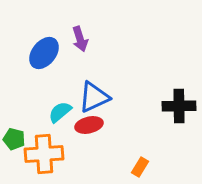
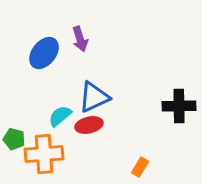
cyan semicircle: moved 4 px down
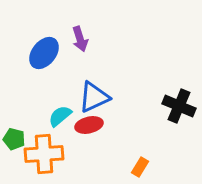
black cross: rotated 24 degrees clockwise
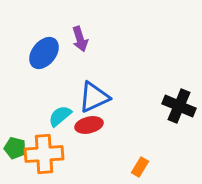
green pentagon: moved 1 px right, 9 px down
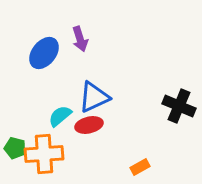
orange rectangle: rotated 30 degrees clockwise
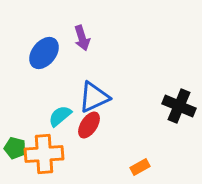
purple arrow: moved 2 px right, 1 px up
red ellipse: rotated 44 degrees counterclockwise
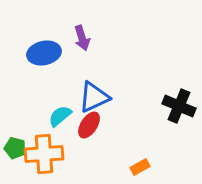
blue ellipse: rotated 40 degrees clockwise
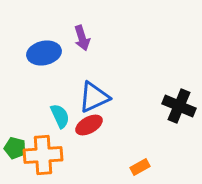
cyan semicircle: rotated 105 degrees clockwise
red ellipse: rotated 28 degrees clockwise
orange cross: moved 1 px left, 1 px down
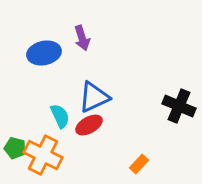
orange cross: rotated 30 degrees clockwise
orange rectangle: moved 1 px left, 3 px up; rotated 18 degrees counterclockwise
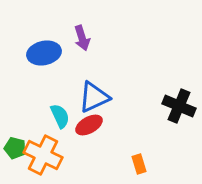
orange rectangle: rotated 60 degrees counterclockwise
